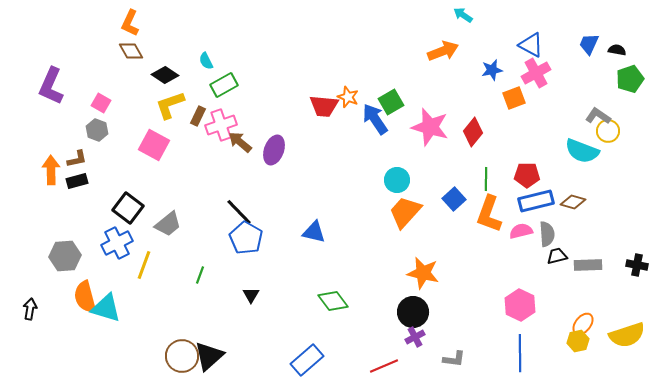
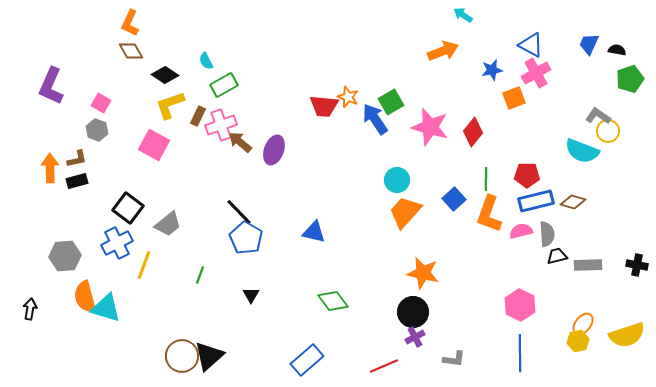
orange arrow at (51, 170): moved 1 px left, 2 px up
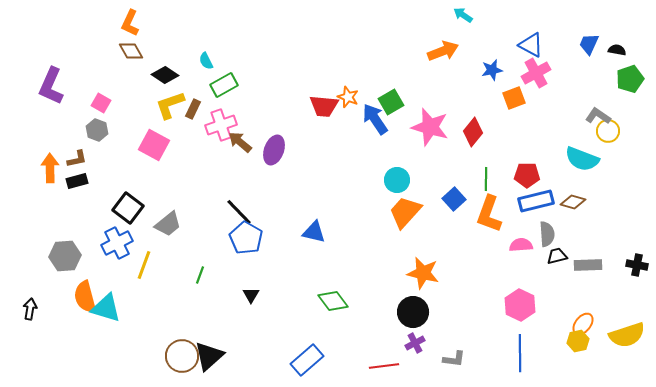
brown rectangle at (198, 116): moved 5 px left, 7 px up
cyan semicircle at (582, 151): moved 8 px down
pink semicircle at (521, 231): moved 14 px down; rotated 10 degrees clockwise
purple cross at (415, 337): moved 6 px down
red line at (384, 366): rotated 16 degrees clockwise
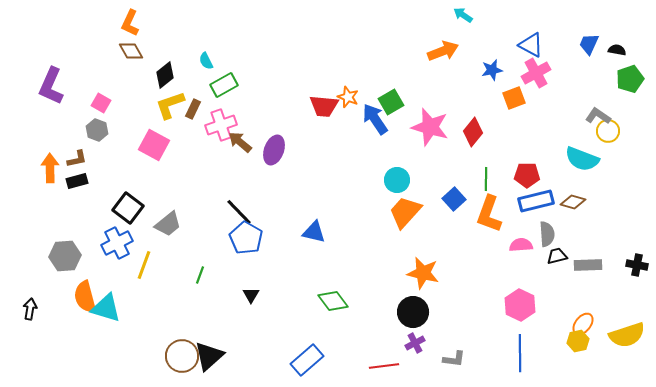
black diamond at (165, 75): rotated 72 degrees counterclockwise
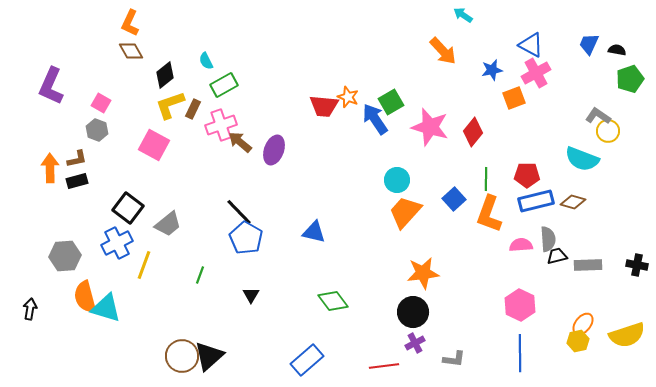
orange arrow at (443, 51): rotated 68 degrees clockwise
gray semicircle at (547, 234): moved 1 px right, 5 px down
orange star at (423, 273): rotated 20 degrees counterclockwise
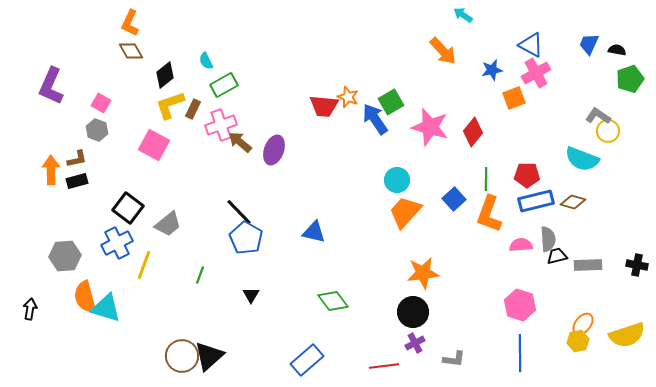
orange arrow at (50, 168): moved 1 px right, 2 px down
pink hexagon at (520, 305): rotated 8 degrees counterclockwise
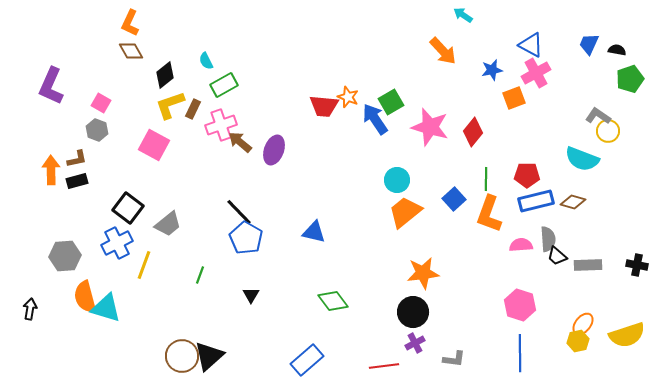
orange trapezoid at (405, 212): rotated 9 degrees clockwise
black trapezoid at (557, 256): rotated 125 degrees counterclockwise
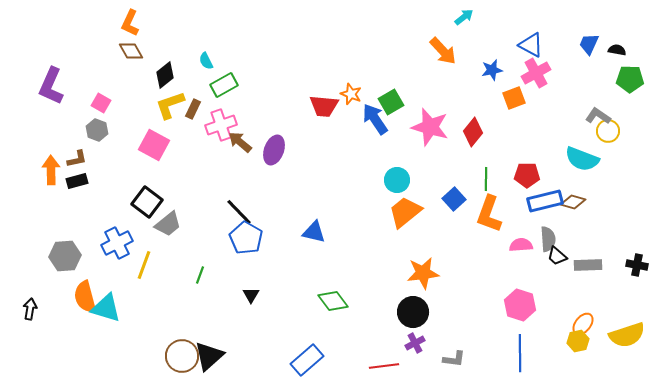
cyan arrow at (463, 15): moved 1 px right, 2 px down; rotated 108 degrees clockwise
green pentagon at (630, 79): rotated 20 degrees clockwise
orange star at (348, 97): moved 3 px right, 3 px up
blue rectangle at (536, 201): moved 9 px right
black square at (128, 208): moved 19 px right, 6 px up
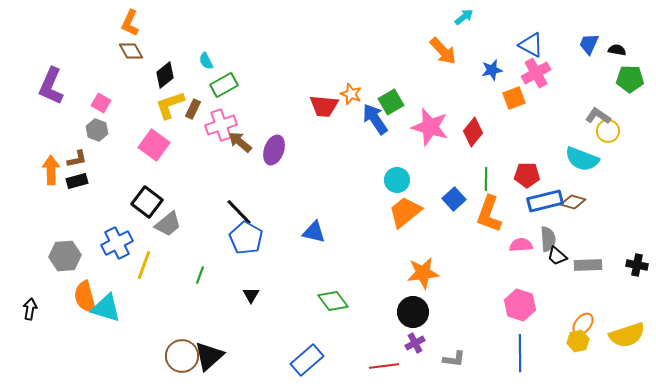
pink square at (154, 145): rotated 8 degrees clockwise
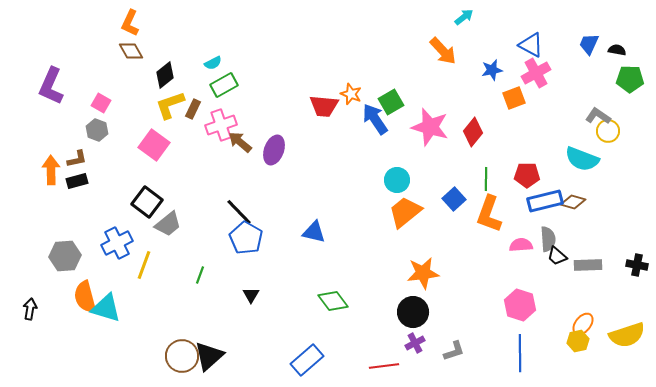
cyan semicircle at (206, 61): moved 7 px right, 2 px down; rotated 90 degrees counterclockwise
gray L-shape at (454, 359): moved 8 px up; rotated 25 degrees counterclockwise
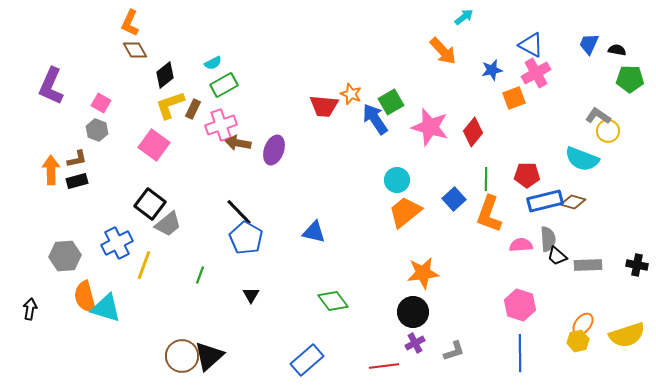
brown diamond at (131, 51): moved 4 px right, 1 px up
brown arrow at (240, 142): moved 2 px left, 1 px down; rotated 30 degrees counterclockwise
black square at (147, 202): moved 3 px right, 2 px down
